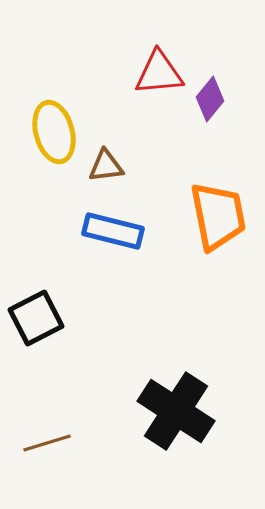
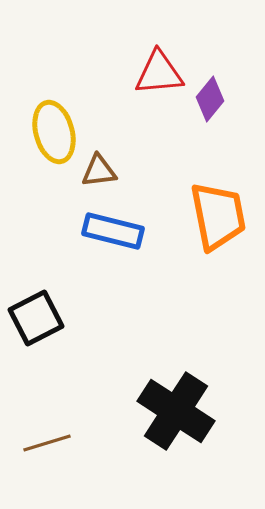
brown triangle: moved 7 px left, 5 px down
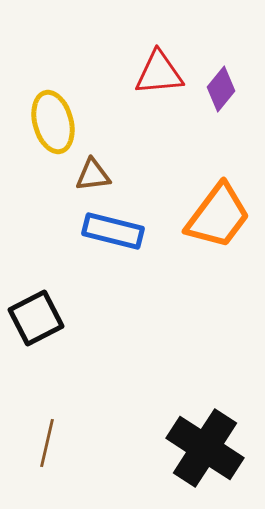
purple diamond: moved 11 px right, 10 px up
yellow ellipse: moved 1 px left, 10 px up
brown triangle: moved 6 px left, 4 px down
orange trapezoid: rotated 48 degrees clockwise
black cross: moved 29 px right, 37 px down
brown line: rotated 60 degrees counterclockwise
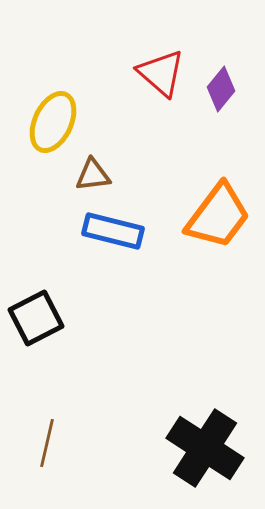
red triangle: moved 2 px right; rotated 46 degrees clockwise
yellow ellipse: rotated 40 degrees clockwise
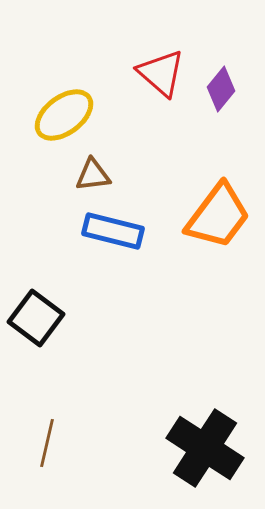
yellow ellipse: moved 11 px right, 7 px up; rotated 28 degrees clockwise
black square: rotated 26 degrees counterclockwise
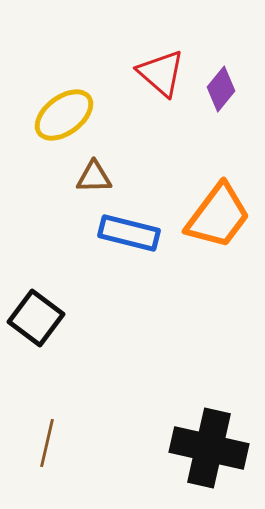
brown triangle: moved 1 px right, 2 px down; rotated 6 degrees clockwise
blue rectangle: moved 16 px right, 2 px down
black cross: moved 4 px right; rotated 20 degrees counterclockwise
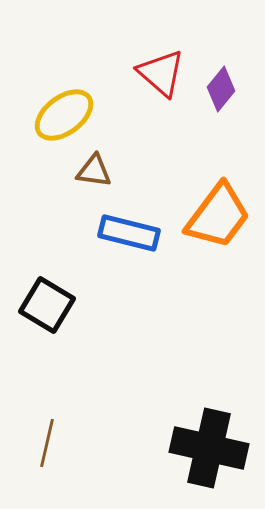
brown triangle: moved 6 px up; rotated 9 degrees clockwise
black square: moved 11 px right, 13 px up; rotated 6 degrees counterclockwise
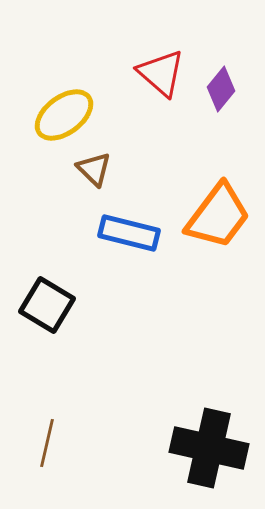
brown triangle: moved 2 px up; rotated 36 degrees clockwise
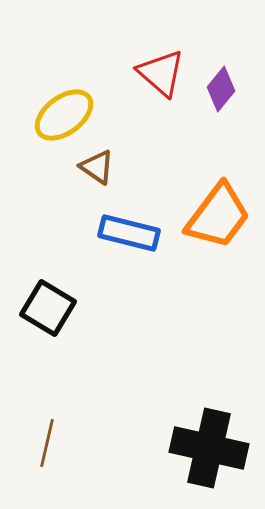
brown triangle: moved 3 px right, 2 px up; rotated 9 degrees counterclockwise
black square: moved 1 px right, 3 px down
